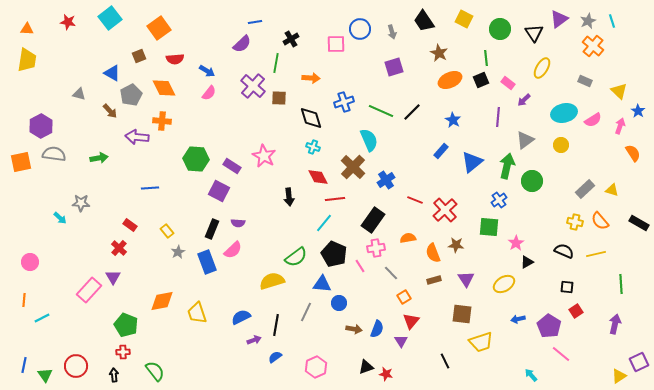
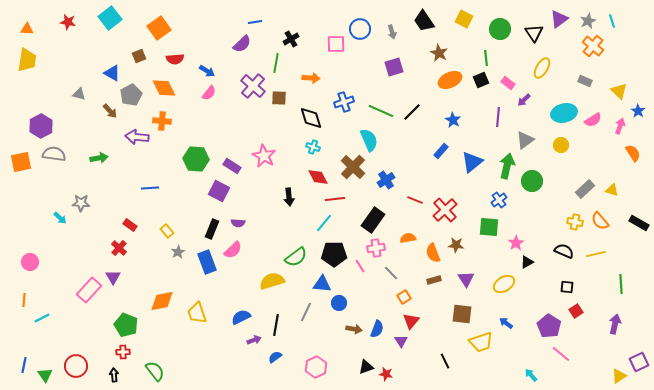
black pentagon at (334, 254): rotated 25 degrees counterclockwise
blue arrow at (518, 319): moved 12 px left, 4 px down; rotated 48 degrees clockwise
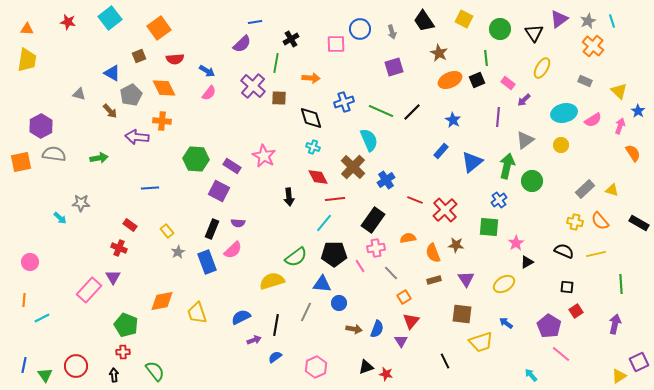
black square at (481, 80): moved 4 px left
red cross at (119, 248): rotated 21 degrees counterclockwise
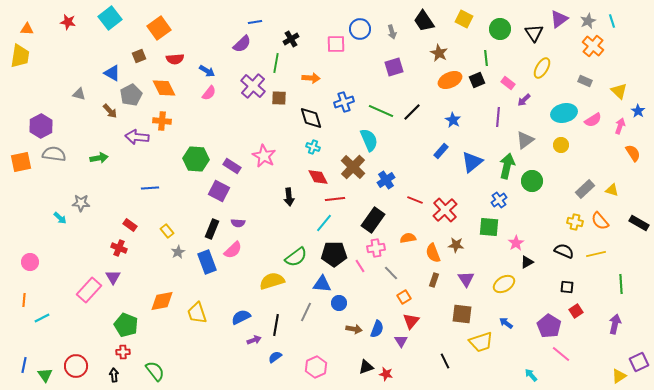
yellow trapezoid at (27, 60): moved 7 px left, 4 px up
brown rectangle at (434, 280): rotated 56 degrees counterclockwise
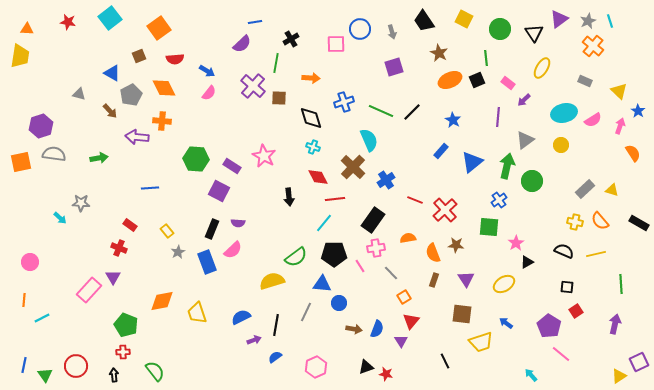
cyan line at (612, 21): moved 2 px left
purple hexagon at (41, 126): rotated 10 degrees clockwise
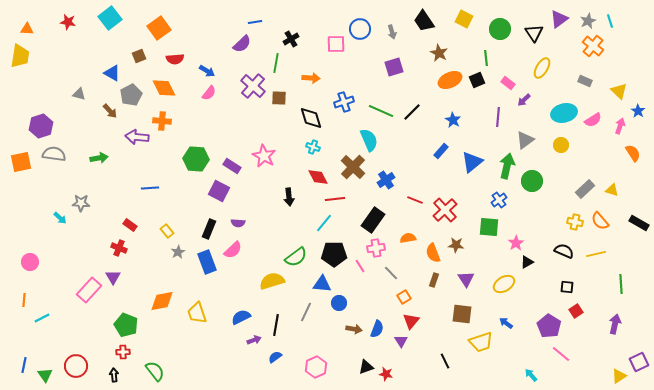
black rectangle at (212, 229): moved 3 px left
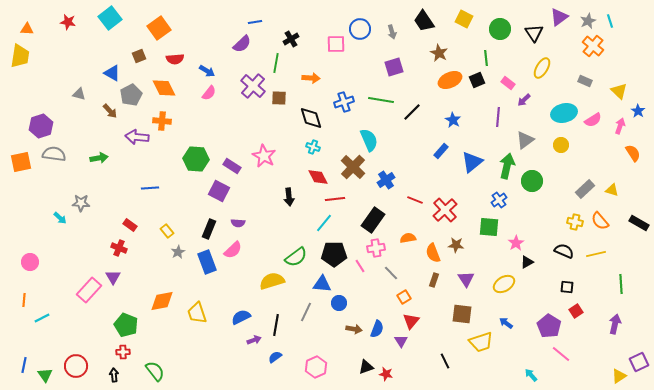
purple triangle at (559, 19): moved 2 px up
green line at (381, 111): moved 11 px up; rotated 15 degrees counterclockwise
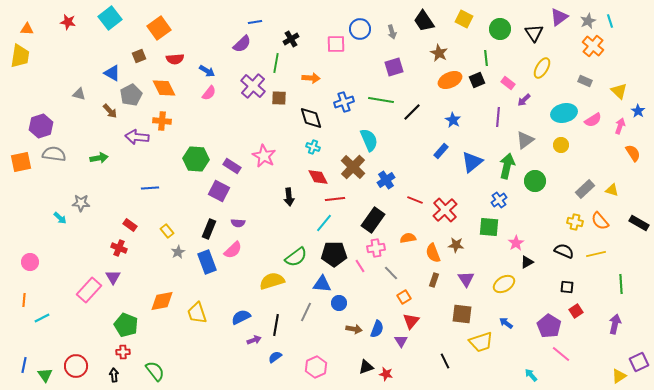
green circle at (532, 181): moved 3 px right
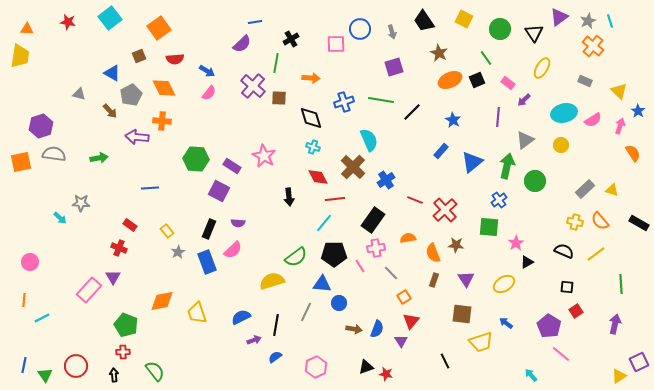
green line at (486, 58): rotated 28 degrees counterclockwise
yellow line at (596, 254): rotated 24 degrees counterclockwise
